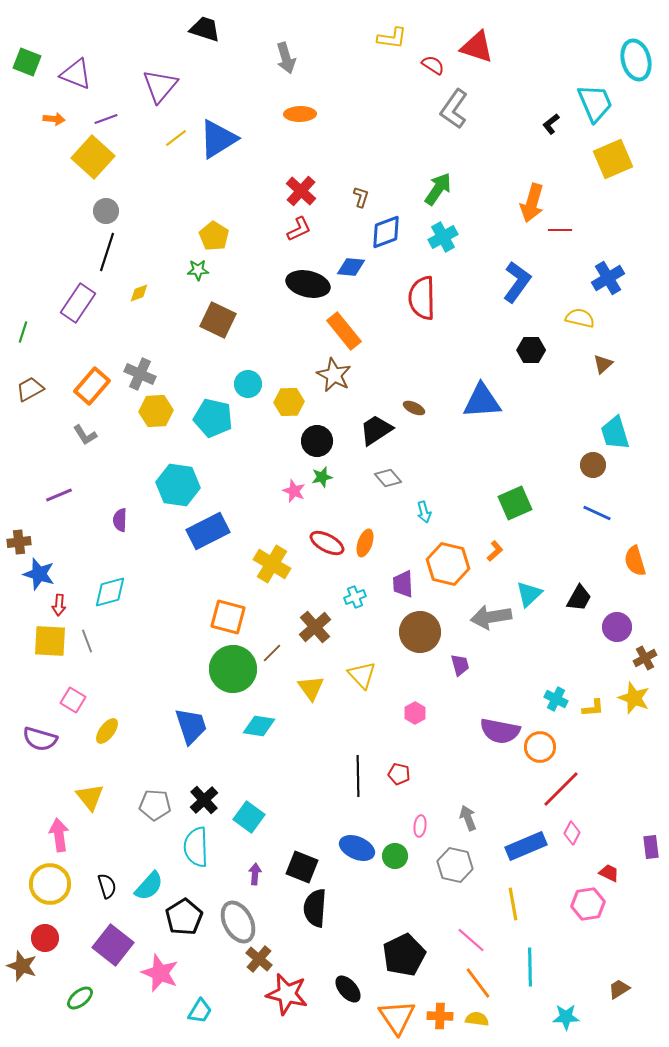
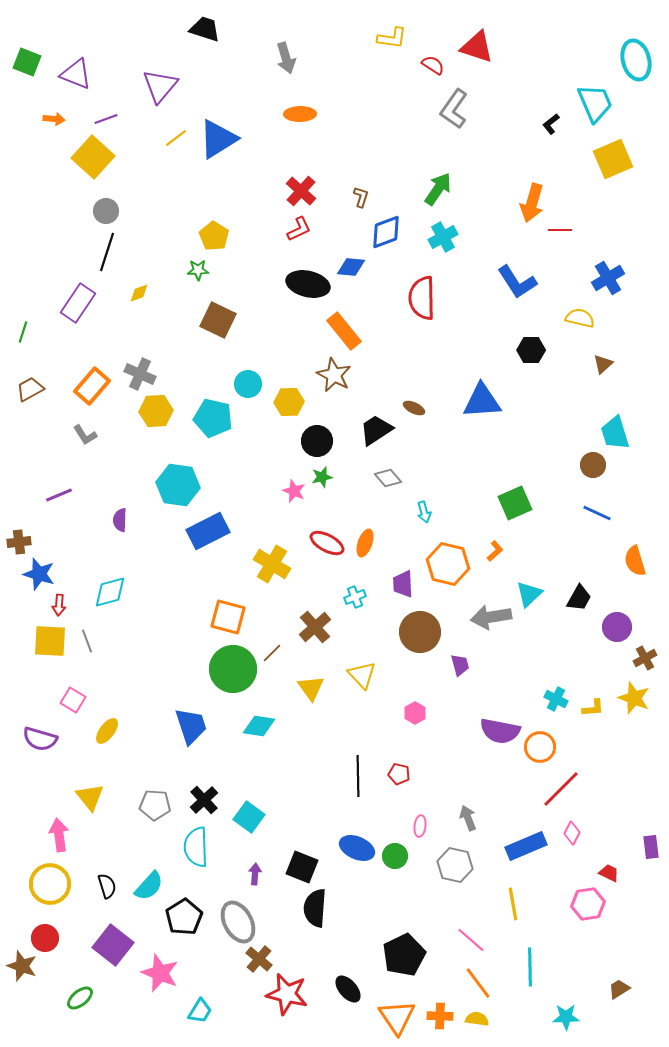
blue L-shape at (517, 282): rotated 111 degrees clockwise
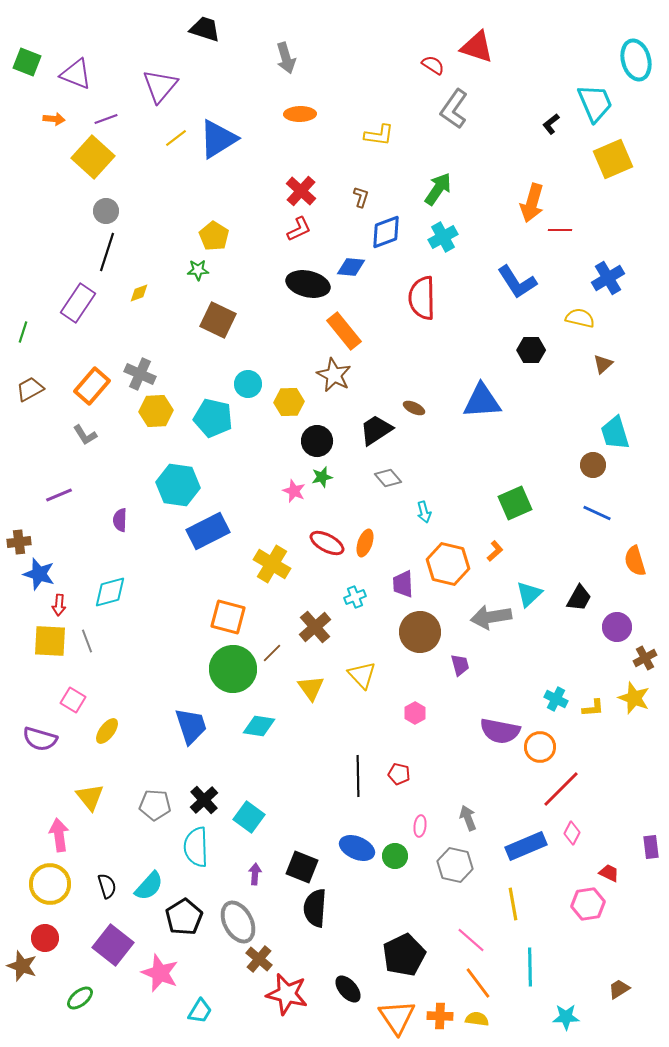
yellow L-shape at (392, 38): moved 13 px left, 97 px down
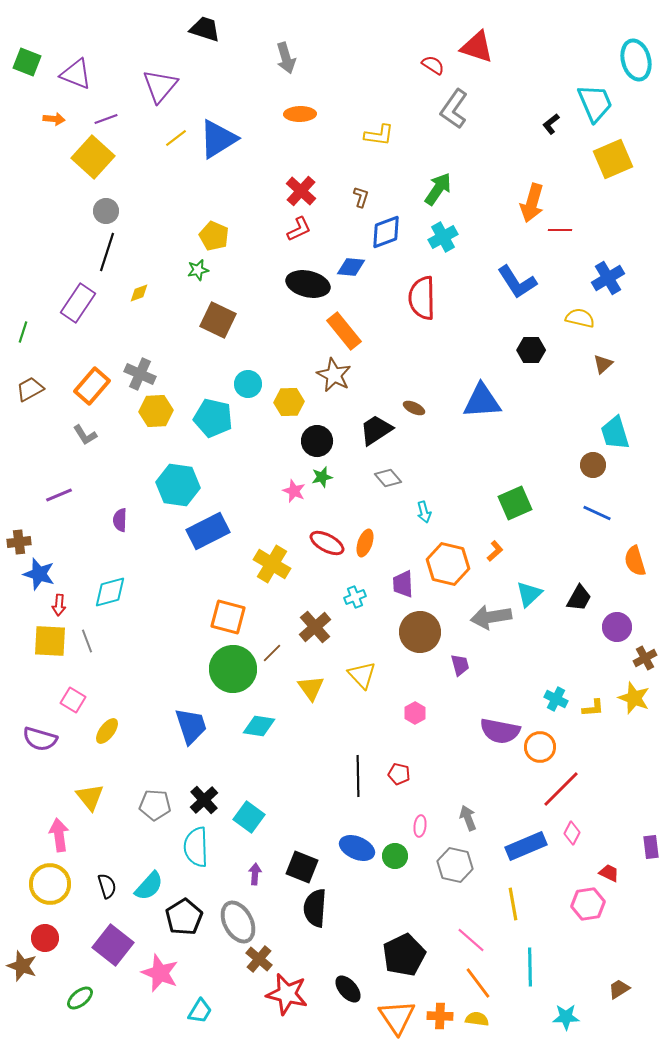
yellow pentagon at (214, 236): rotated 8 degrees counterclockwise
green star at (198, 270): rotated 10 degrees counterclockwise
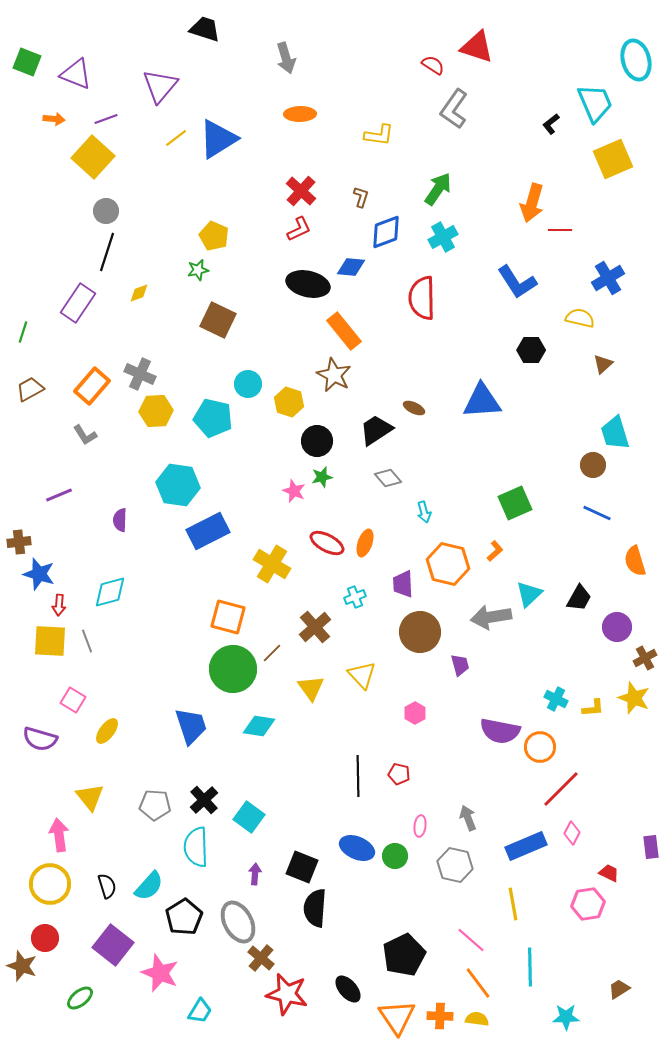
yellow hexagon at (289, 402): rotated 20 degrees clockwise
brown cross at (259, 959): moved 2 px right, 1 px up
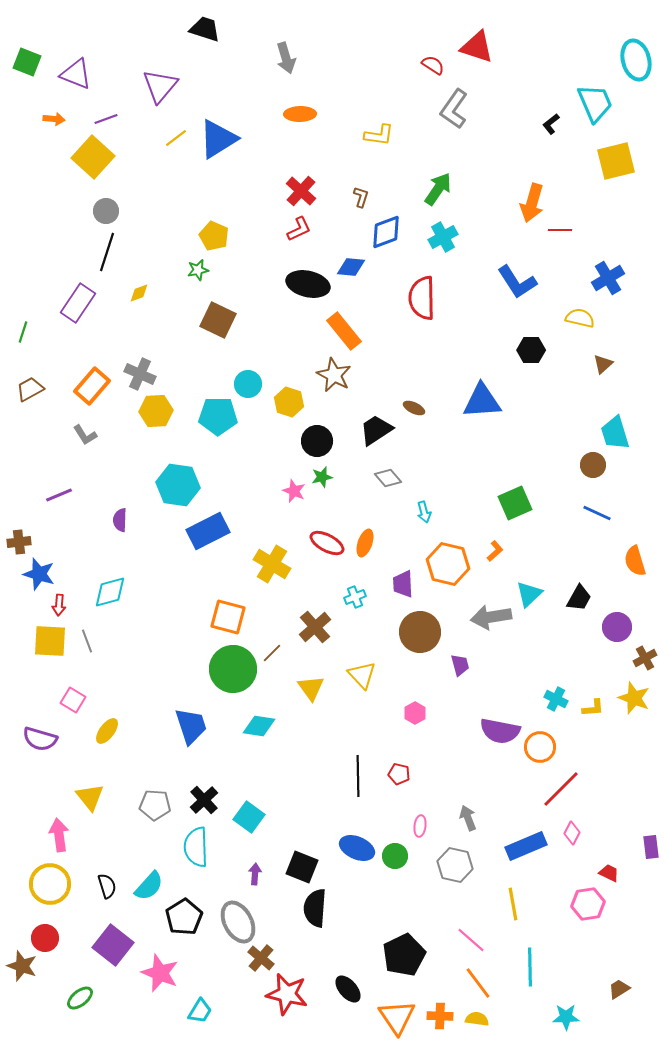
yellow square at (613, 159): moved 3 px right, 2 px down; rotated 9 degrees clockwise
cyan pentagon at (213, 418): moved 5 px right, 2 px up; rotated 12 degrees counterclockwise
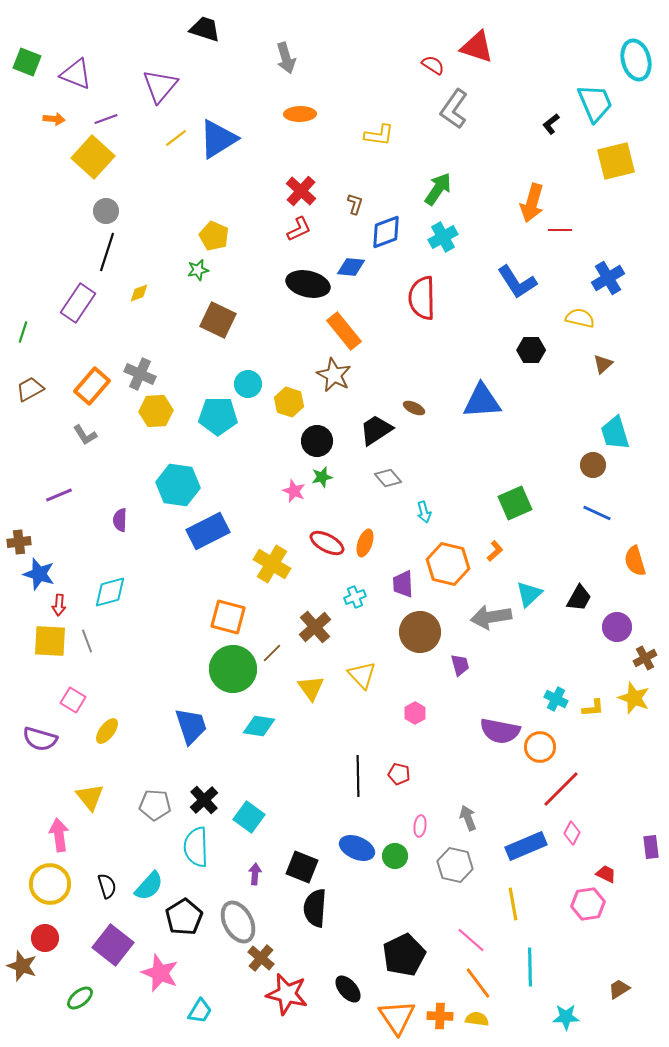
brown L-shape at (361, 197): moved 6 px left, 7 px down
red trapezoid at (609, 873): moved 3 px left, 1 px down
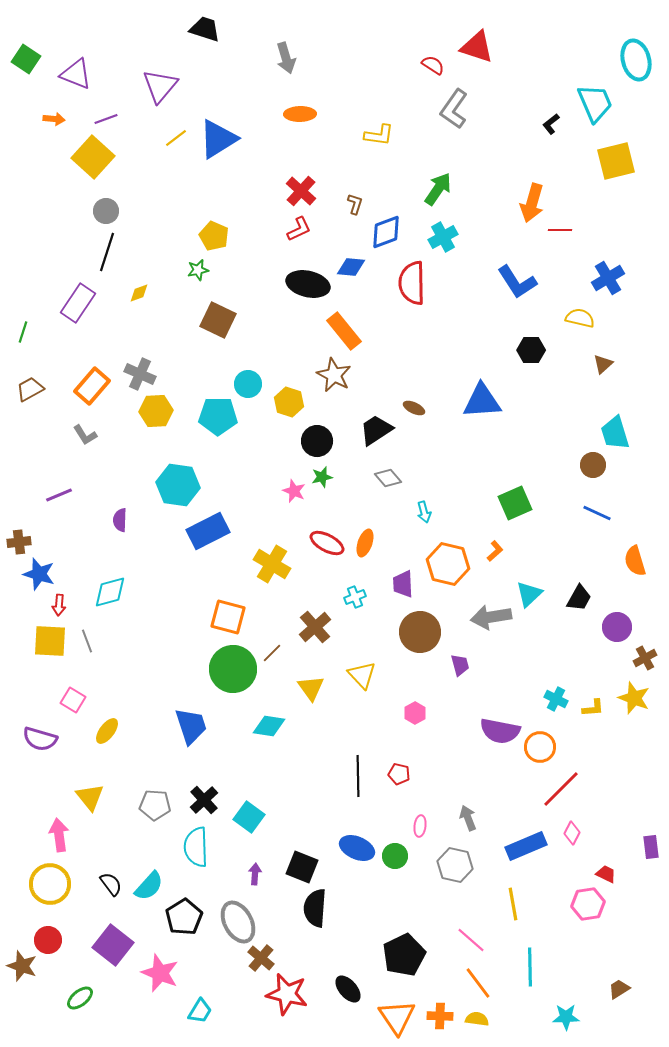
green square at (27, 62): moved 1 px left, 3 px up; rotated 12 degrees clockwise
red semicircle at (422, 298): moved 10 px left, 15 px up
cyan diamond at (259, 726): moved 10 px right
black semicircle at (107, 886): moved 4 px right, 2 px up; rotated 20 degrees counterclockwise
red circle at (45, 938): moved 3 px right, 2 px down
